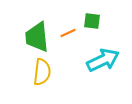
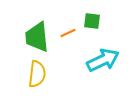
yellow semicircle: moved 5 px left, 2 px down
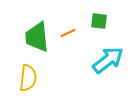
green square: moved 7 px right
cyan arrow: moved 5 px right; rotated 12 degrees counterclockwise
yellow semicircle: moved 9 px left, 4 px down
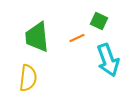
green square: rotated 18 degrees clockwise
orange line: moved 9 px right, 5 px down
cyan arrow: rotated 108 degrees clockwise
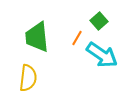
green square: rotated 24 degrees clockwise
orange line: rotated 35 degrees counterclockwise
cyan arrow: moved 6 px left, 5 px up; rotated 36 degrees counterclockwise
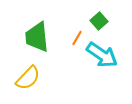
yellow semicircle: rotated 36 degrees clockwise
